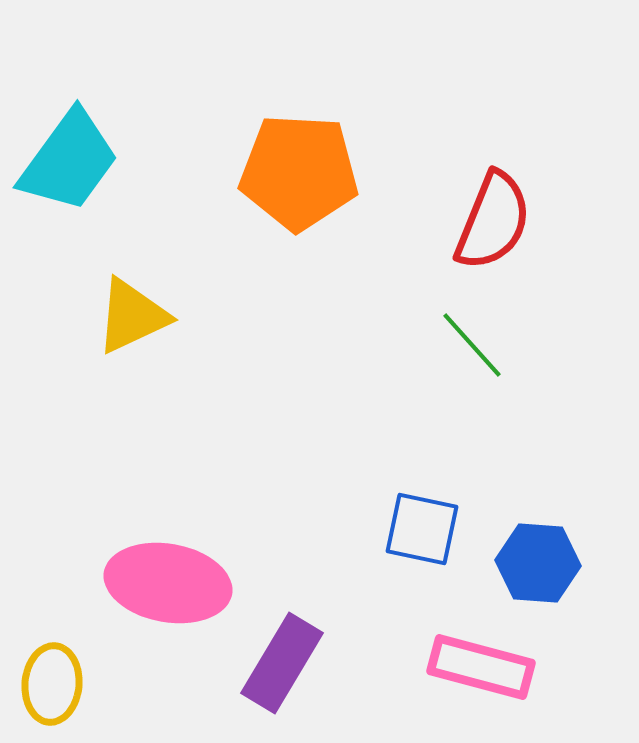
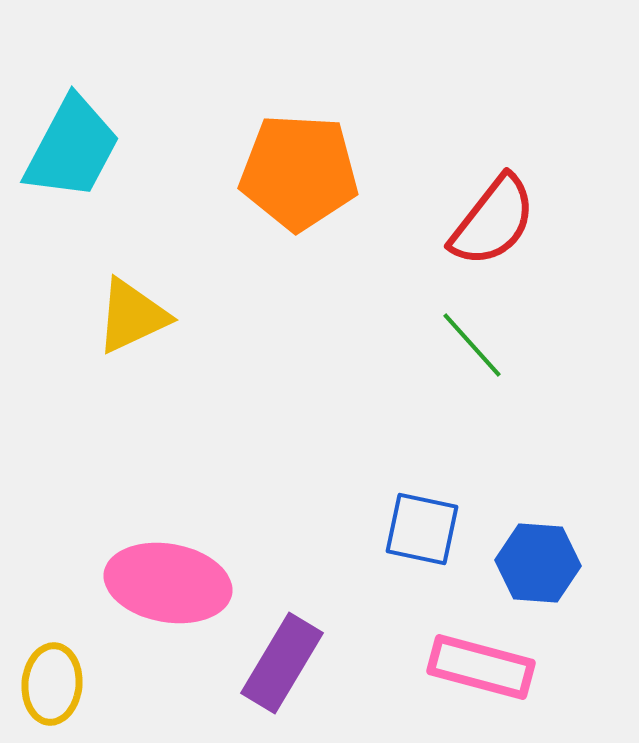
cyan trapezoid: moved 3 px right, 13 px up; rotated 8 degrees counterclockwise
red semicircle: rotated 16 degrees clockwise
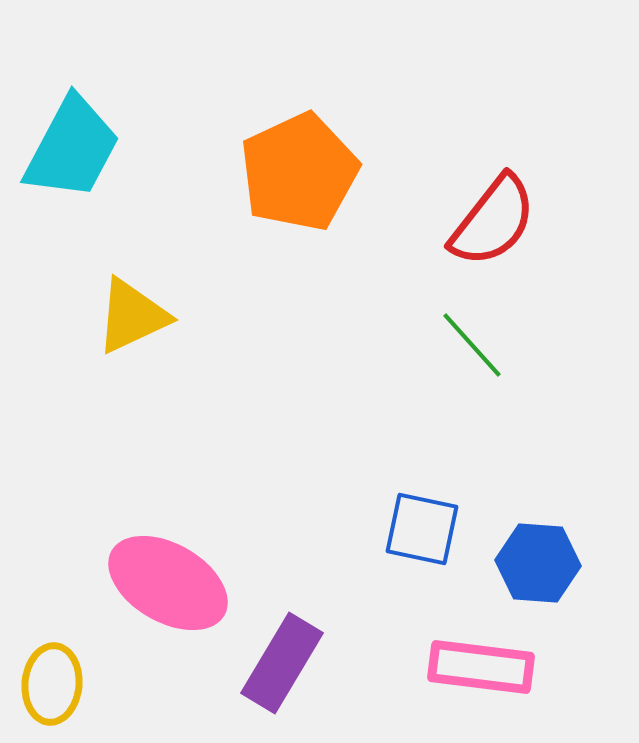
orange pentagon: rotated 28 degrees counterclockwise
pink ellipse: rotated 20 degrees clockwise
pink rectangle: rotated 8 degrees counterclockwise
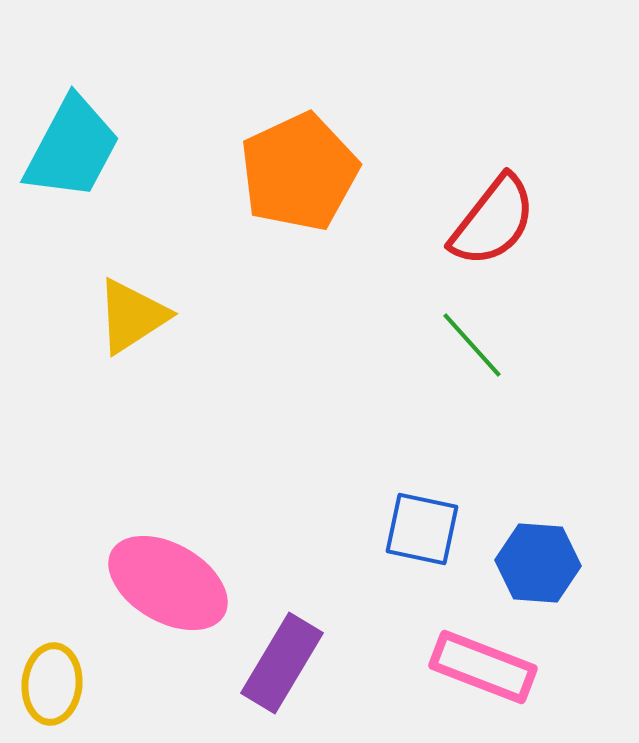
yellow triangle: rotated 8 degrees counterclockwise
pink rectangle: moved 2 px right; rotated 14 degrees clockwise
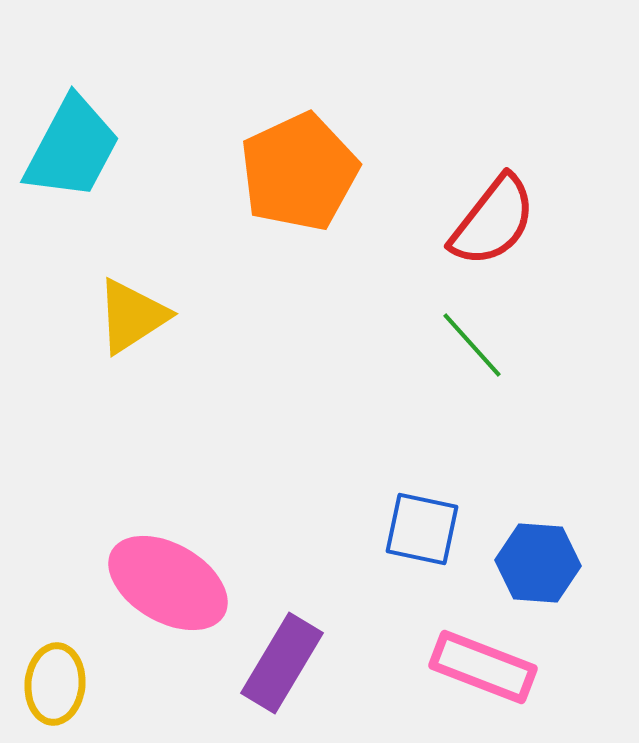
yellow ellipse: moved 3 px right
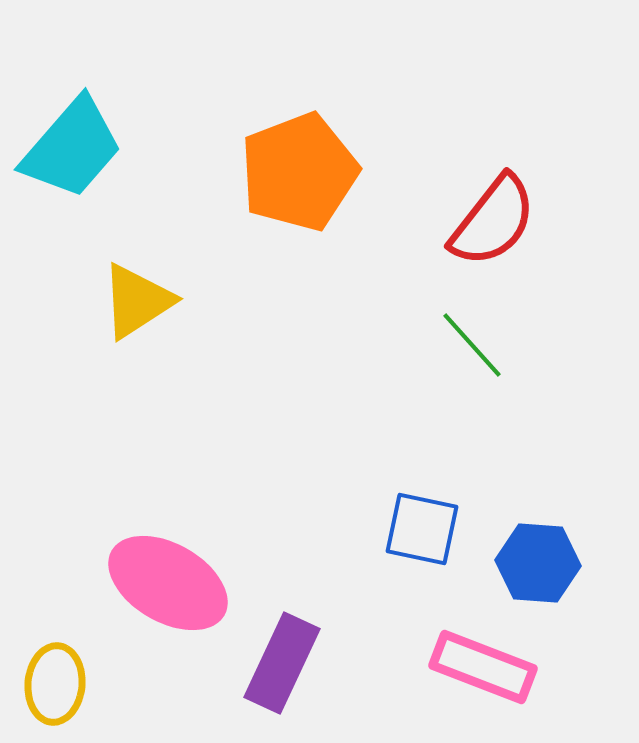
cyan trapezoid: rotated 13 degrees clockwise
orange pentagon: rotated 4 degrees clockwise
yellow triangle: moved 5 px right, 15 px up
purple rectangle: rotated 6 degrees counterclockwise
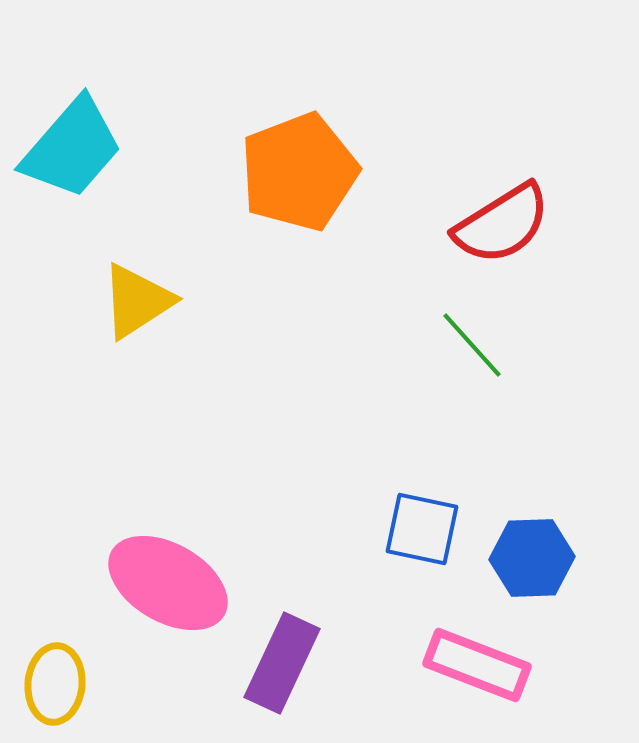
red semicircle: moved 9 px right, 3 px down; rotated 20 degrees clockwise
blue hexagon: moved 6 px left, 5 px up; rotated 6 degrees counterclockwise
pink rectangle: moved 6 px left, 2 px up
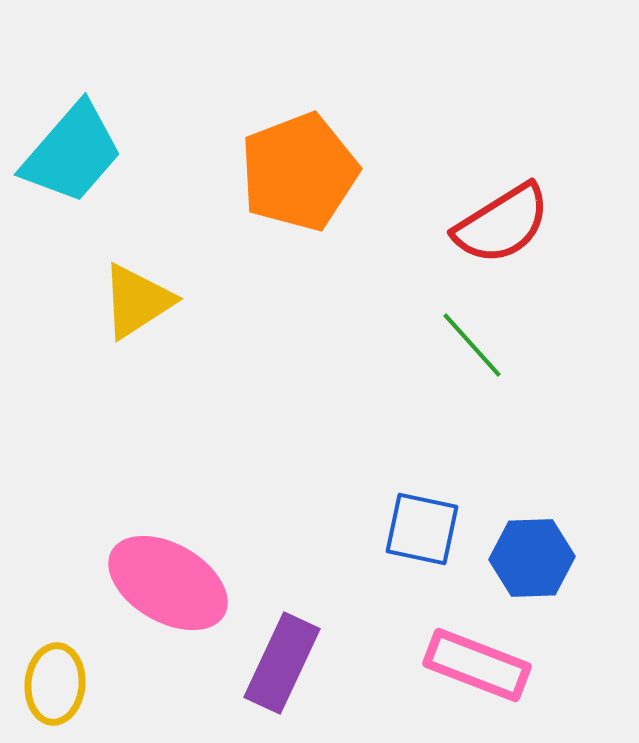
cyan trapezoid: moved 5 px down
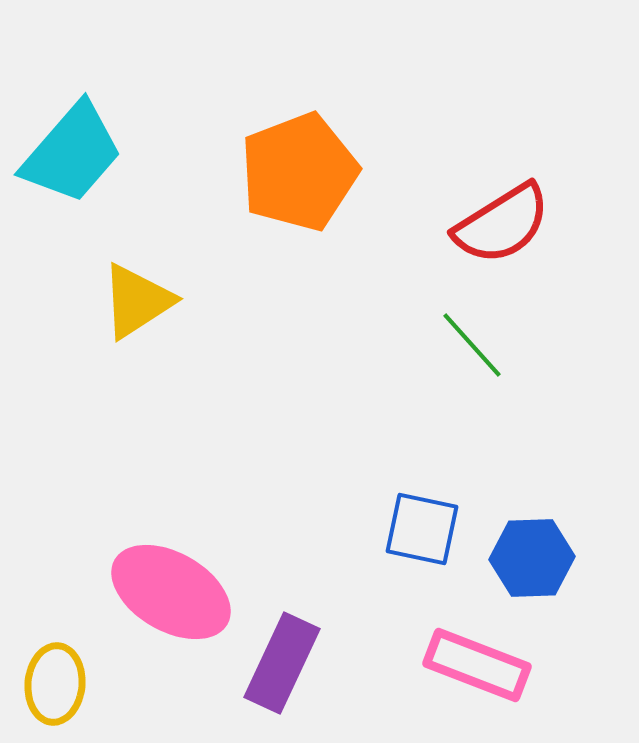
pink ellipse: moved 3 px right, 9 px down
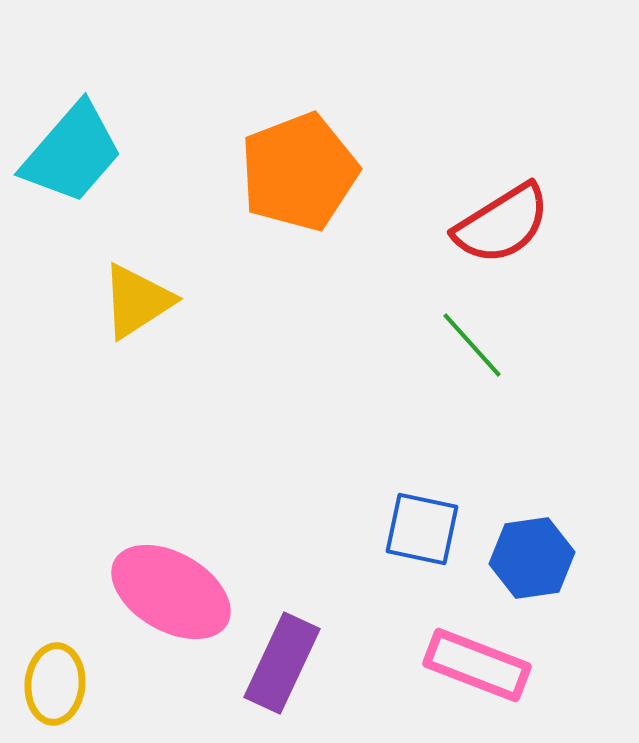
blue hexagon: rotated 6 degrees counterclockwise
